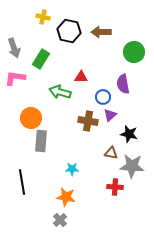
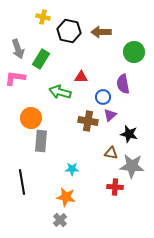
gray arrow: moved 4 px right, 1 px down
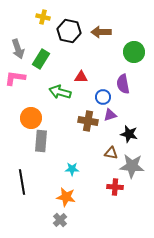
purple triangle: rotated 24 degrees clockwise
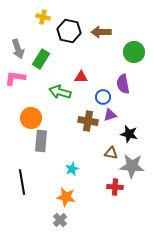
cyan star: rotated 24 degrees counterclockwise
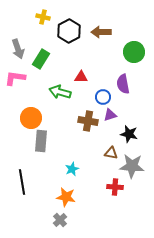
black hexagon: rotated 20 degrees clockwise
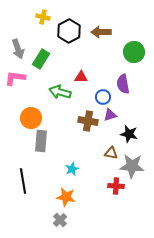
black line: moved 1 px right, 1 px up
red cross: moved 1 px right, 1 px up
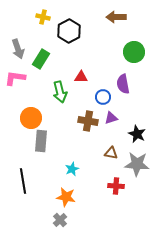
brown arrow: moved 15 px right, 15 px up
green arrow: rotated 120 degrees counterclockwise
purple triangle: moved 1 px right, 3 px down
black star: moved 8 px right; rotated 12 degrees clockwise
gray star: moved 5 px right, 2 px up
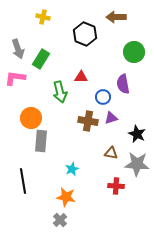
black hexagon: moved 16 px right, 3 px down; rotated 10 degrees counterclockwise
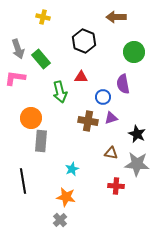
black hexagon: moved 1 px left, 7 px down
green rectangle: rotated 72 degrees counterclockwise
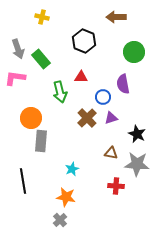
yellow cross: moved 1 px left
brown cross: moved 1 px left, 3 px up; rotated 36 degrees clockwise
